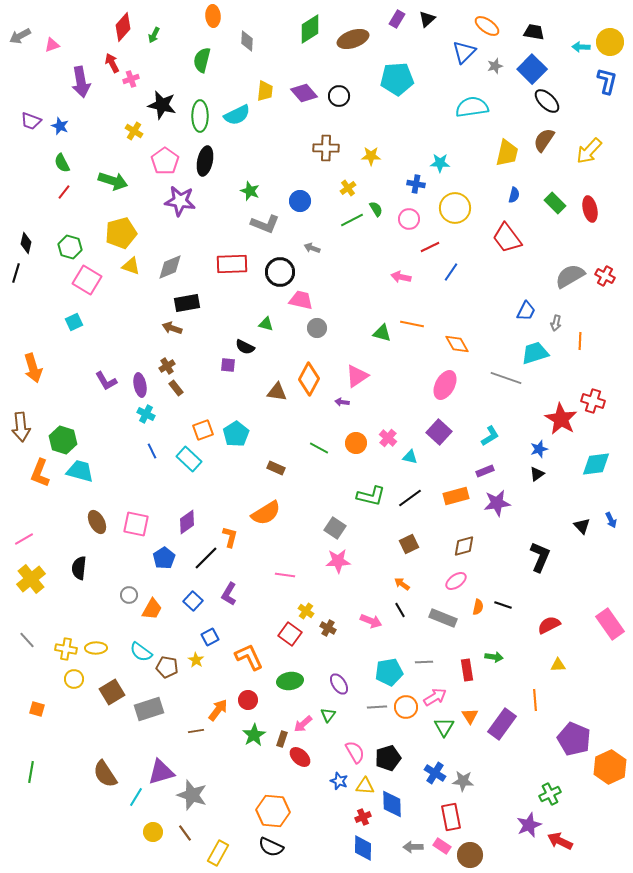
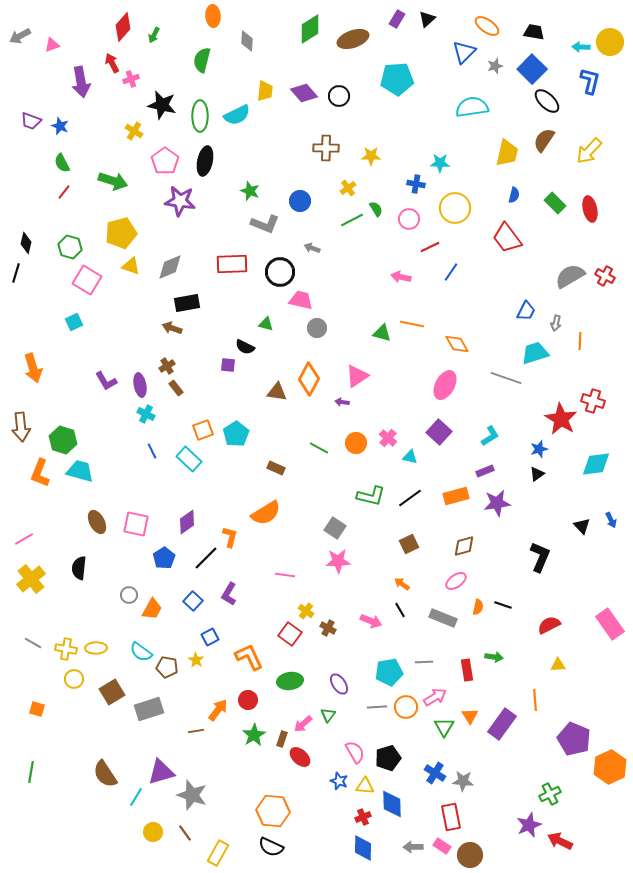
blue L-shape at (607, 81): moved 17 px left
gray line at (27, 640): moved 6 px right, 3 px down; rotated 18 degrees counterclockwise
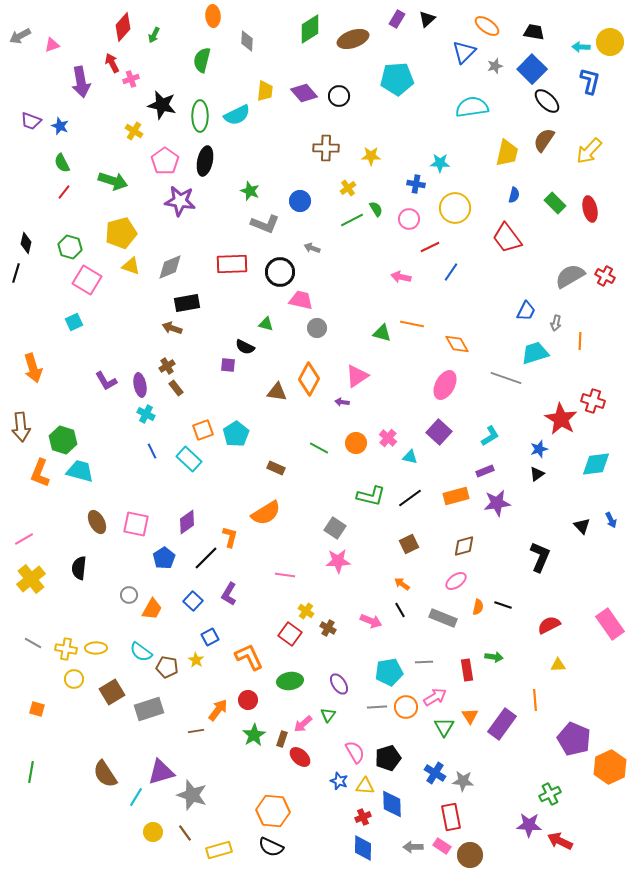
purple star at (529, 825): rotated 25 degrees clockwise
yellow rectangle at (218, 853): moved 1 px right, 3 px up; rotated 45 degrees clockwise
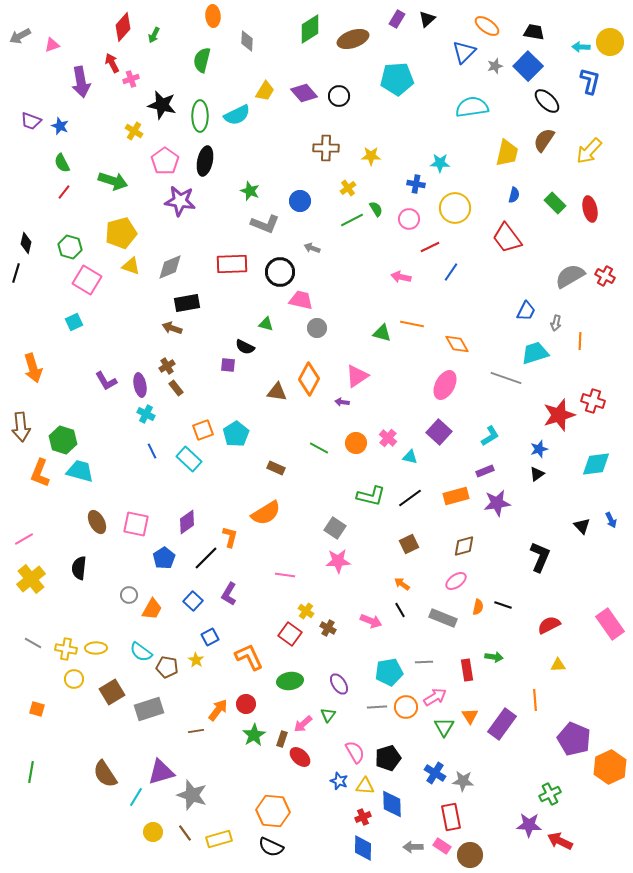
blue square at (532, 69): moved 4 px left, 3 px up
yellow trapezoid at (265, 91): rotated 25 degrees clockwise
red star at (561, 419): moved 2 px left, 4 px up; rotated 24 degrees clockwise
red circle at (248, 700): moved 2 px left, 4 px down
yellow rectangle at (219, 850): moved 11 px up
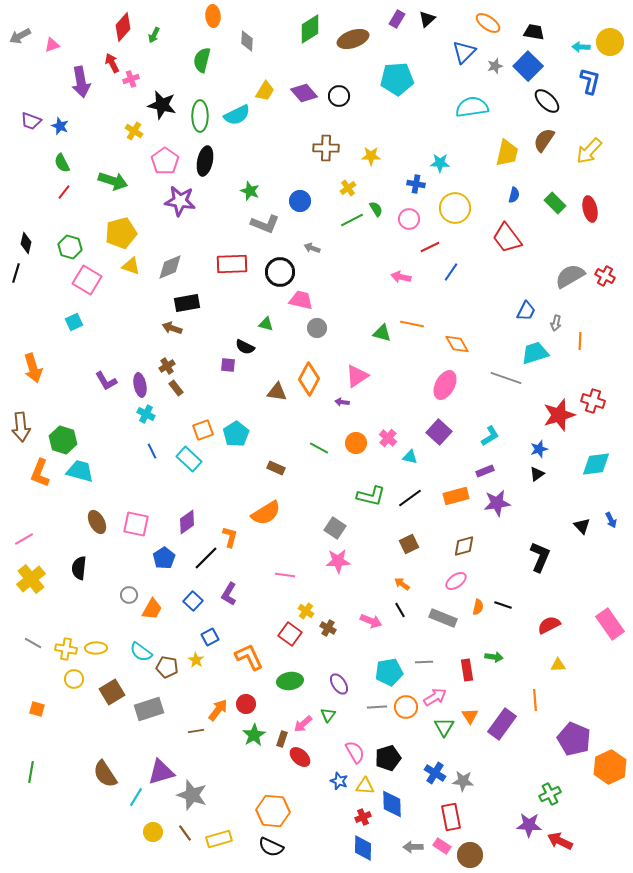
orange ellipse at (487, 26): moved 1 px right, 3 px up
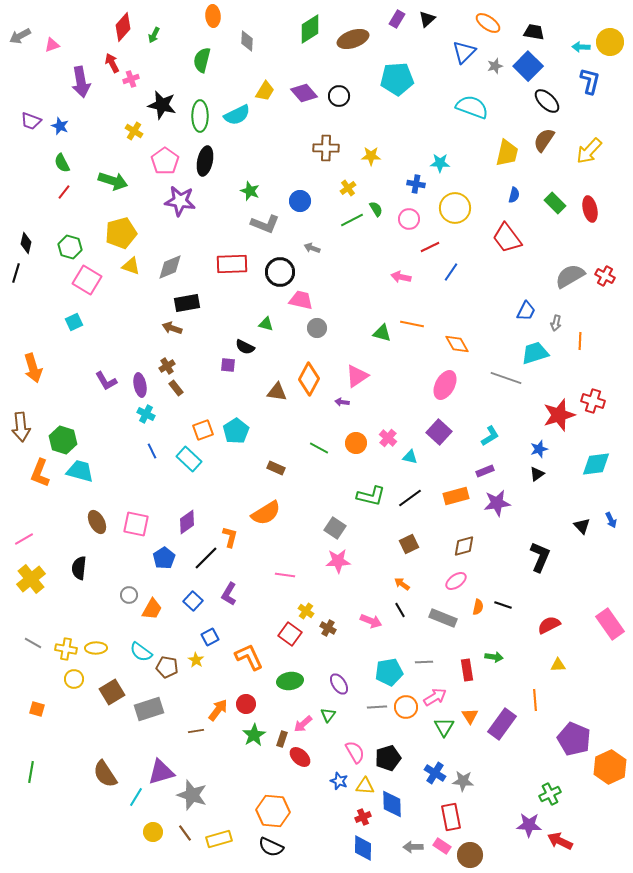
cyan semicircle at (472, 107): rotated 28 degrees clockwise
cyan pentagon at (236, 434): moved 3 px up
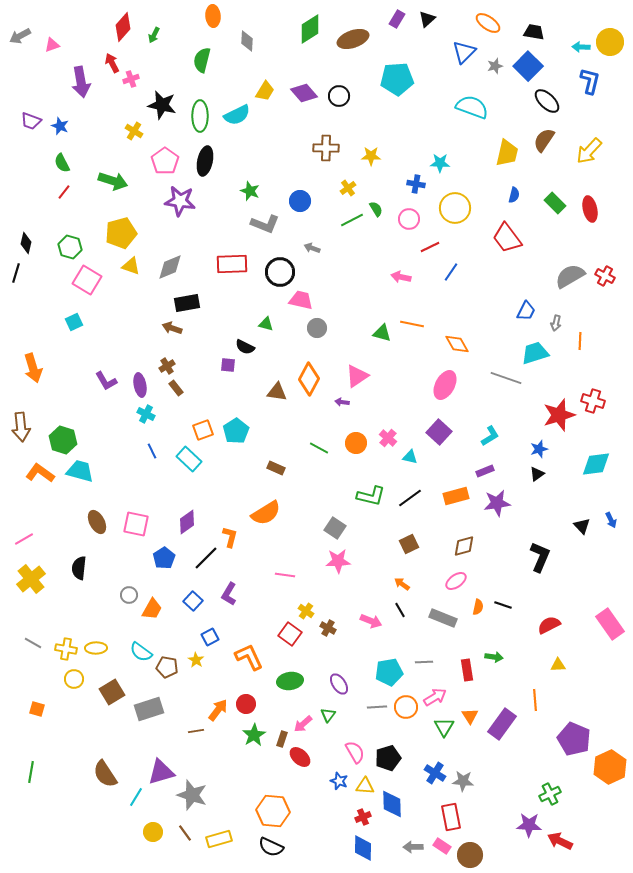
orange L-shape at (40, 473): rotated 104 degrees clockwise
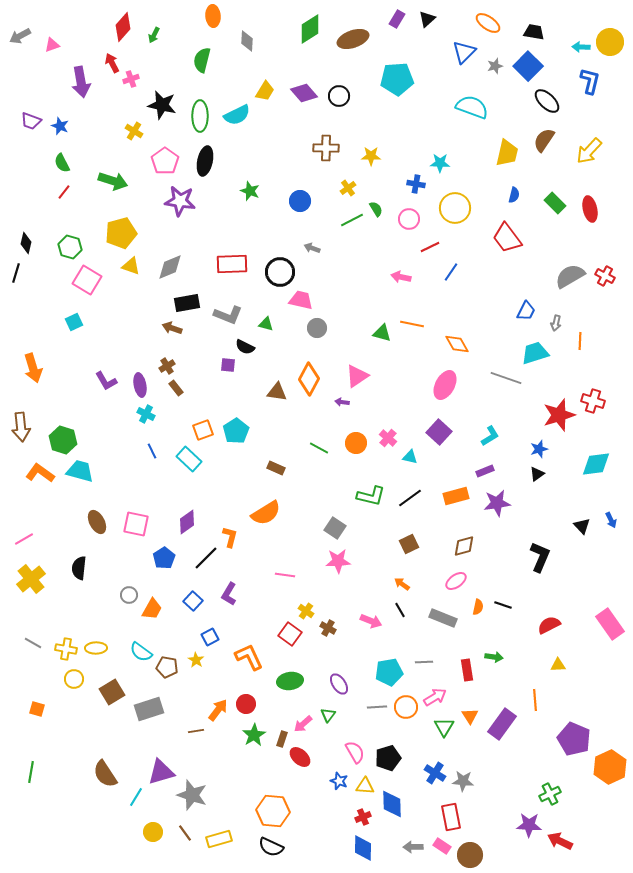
gray L-shape at (265, 224): moved 37 px left, 91 px down
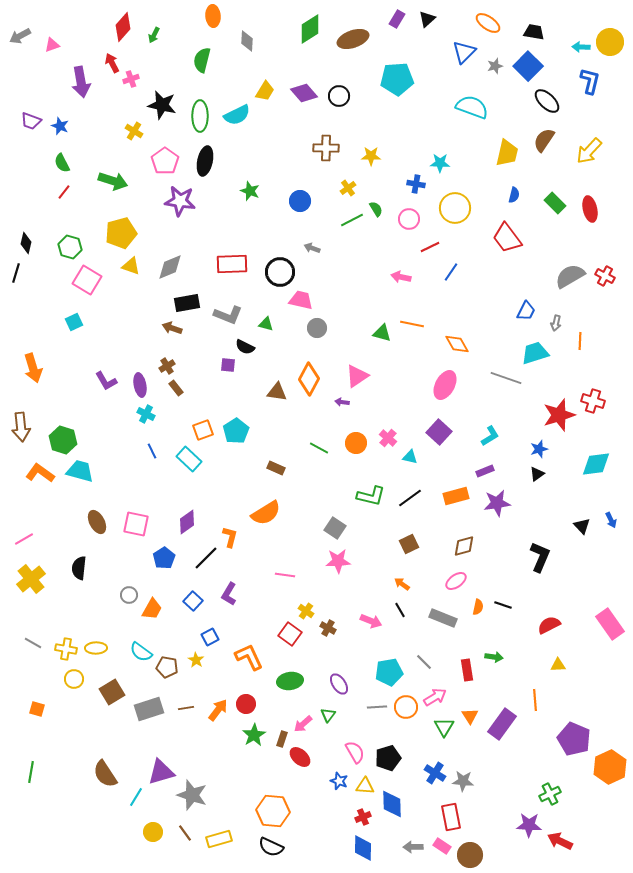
gray line at (424, 662): rotated 48 degrees clockwise
brown line at (196, 731): moved 10 px left, 23 px up
